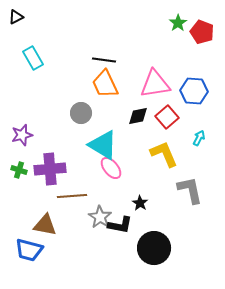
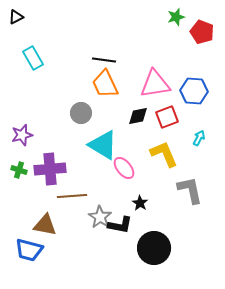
green star: moved 2 px left, 6 px up; rotated 18 degrees clockwise
red square: rotated 20 degrees clockwise
pink ellipse: moved 13 px right
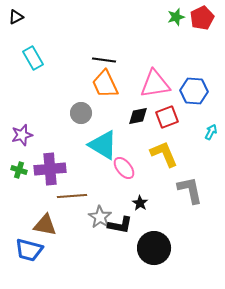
red pentagon: moved 14 px up; rotated 25 degrees clockwise
cyan arrow: moved 12 px right, 6 px up
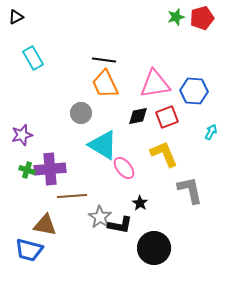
red pentagon: rotated 10 degrees clockwise
green cross: moved 8 px right
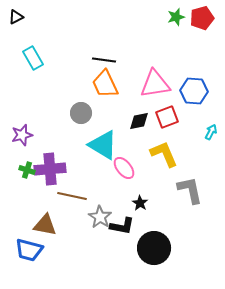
black diamond: moved 1 px right, 5 px down
brown line: rotated 16 degrees clockwise
black L-shape: moved 2 px right, 1 px down
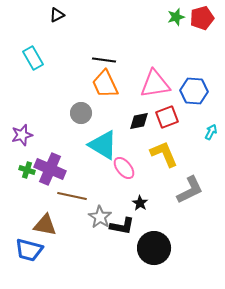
black triangle: moved 41 px right, 2 px up
purple cross: rotated 28 degrees clockwise
gray L-shape: rotated 76 degrees clockwise
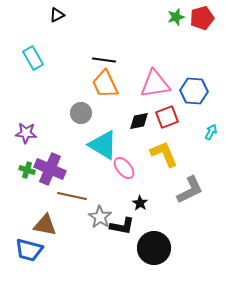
purple star: moved 4 px right, 2 px up; rotated 20 degrees clockwise
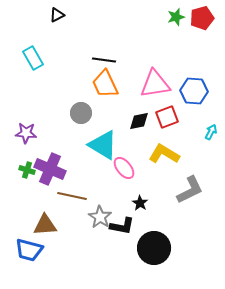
yellow L-shape: rotated 36 degrees counterclockwise
brown triangle: rotated 15 degrees counterclockwise
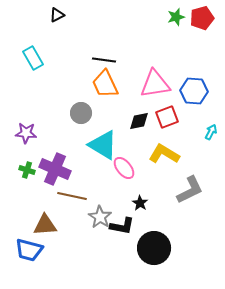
purple cross: moved 5 px right
